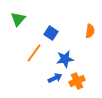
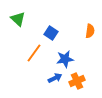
green triangle: rotated 28 degrees counterclockwise
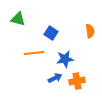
green triangle: rotated 28 degrees counterclockwise
orange semicircle: rotated 16 degrees counterclockwise
orange line: rotated 48 degrees clockwise
orange cross: rotated 14 degrees clockwise
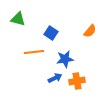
orange semicircle: rotated 48 degrees clockwise
orange line: moved 1 px up
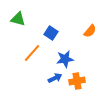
orange line: moved 2 px left, 1 px down; rotated 42 degrees counterclockwise
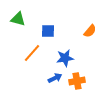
blue square: moved 3 px left, 2 px up; rotated 32 degrees counterclockwise
blue star: moved 1 px up
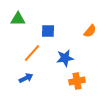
green triangle: rotated 14 degrees counterclockwise
blue arrow: moved 29 px left
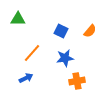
blue square: moved 13 px right; rotated 24 degrees clockwise
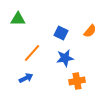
blue square: moved 2 px down
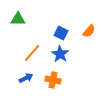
orange semicircle: moved 1 px left
blue star: moved 5 px left, 4 px up; rotated 30 degrees counterclockwise
orange cross: moved 24 px left, 1 px up; rotated 21 degrees clockwise
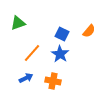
green triangle: moved 4 px down; rotated 21 degrees counterclockwise
blue square: moved 1 px right, 1 px down
orange cross: moved 1 px down
